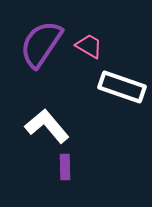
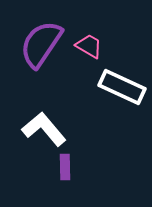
white rectangle: rotated 6 degrees clockwise
white L-shape: moved 3 px left, 3 px down
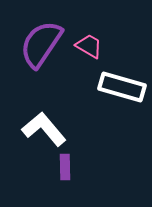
white rectangle: rotated 9 degrees counterclockwise
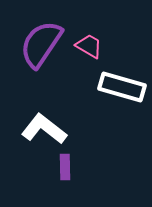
white L-shape: rotated 12 degrees counterclockwise
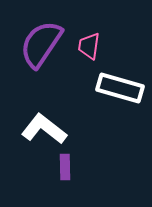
pink trapezoid: rotated 112 degrees counterclockwise
white rectangle: moved 2 px left, 1 px down
